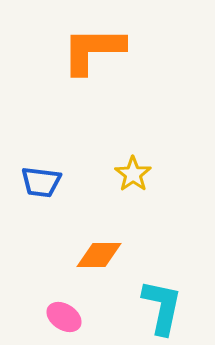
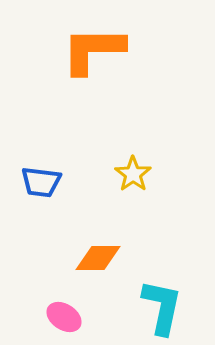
orange diamond: moved 1 px left, 3 px down
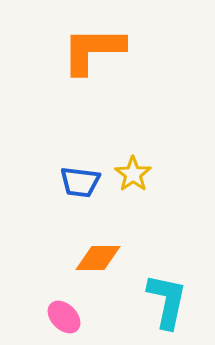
blue trapezoid: moved 39 px right
cyan L-shape: moved 5 px right, 6 px up
pink ellipse: rotated 12 degrees clockwise
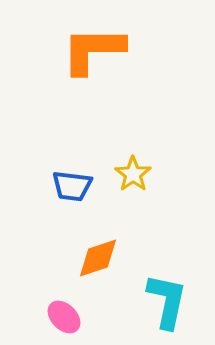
blue trapezoid: moved 8 px left, 4 px down
orange diamond: rotated 18 degrees counterclockwise
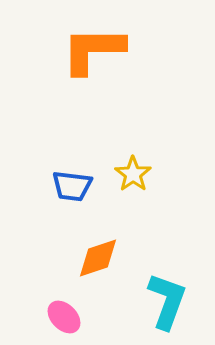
cyan L-shape: rotated 8 degrees clockwise
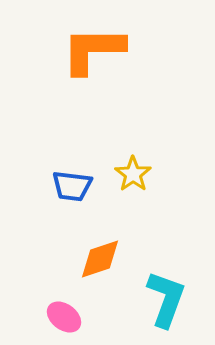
orange diamond: moved 2 px right, 1 px down
cyan L-shape: moved 1 px left, 2 px up
pink ellipse: rotated 8 degrees counterclockwise
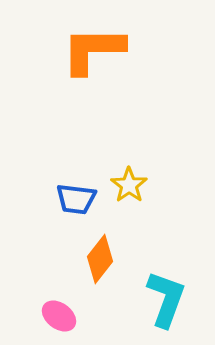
yellow star: moved 4 px left, 11 px down
blue trapezoid: moved 4 px right, 13 px down
orange diamond: rotated 33 degrees counterclockwise
pink ellipse: moved 5 px left, 1 px up
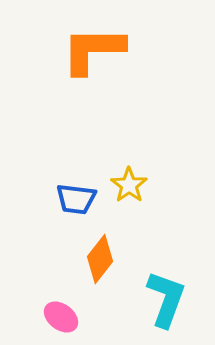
pink ellipse: moved 2 px right, 1 px down
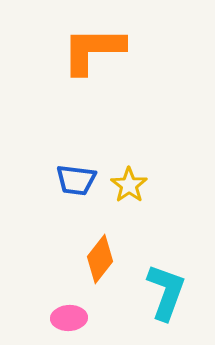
blue trapezoid: moved 19 px up
cyan L-shape: moved 7 px up
pink ellipse: moved 8 px right, 1 px down; rotated 40 degrees counterclockwise
